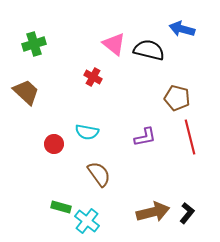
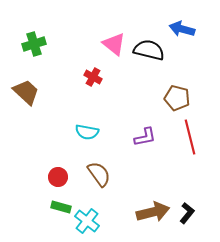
red circle: moved 4 px right, 33 px down
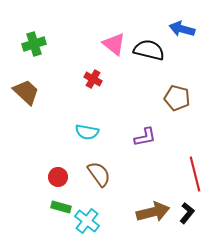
red cross: moved 2 px down
red line: moved 5 px right, 37 px down
